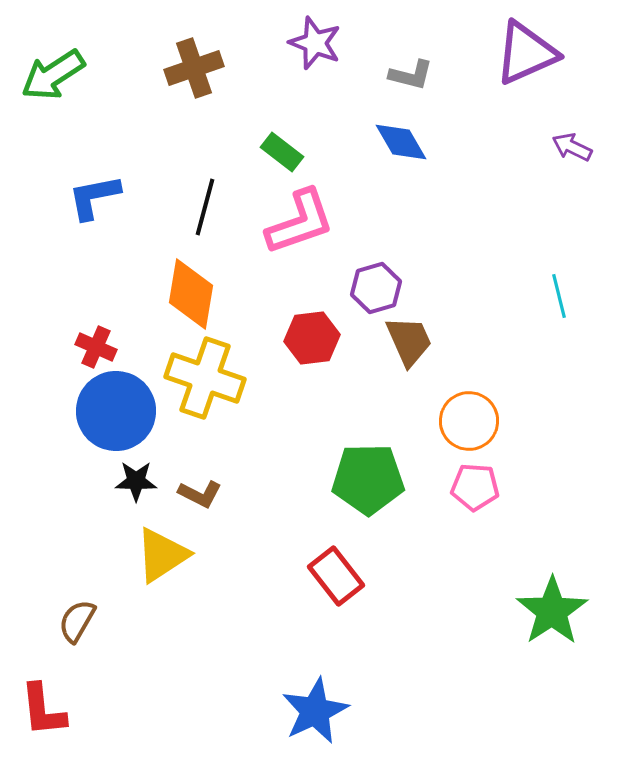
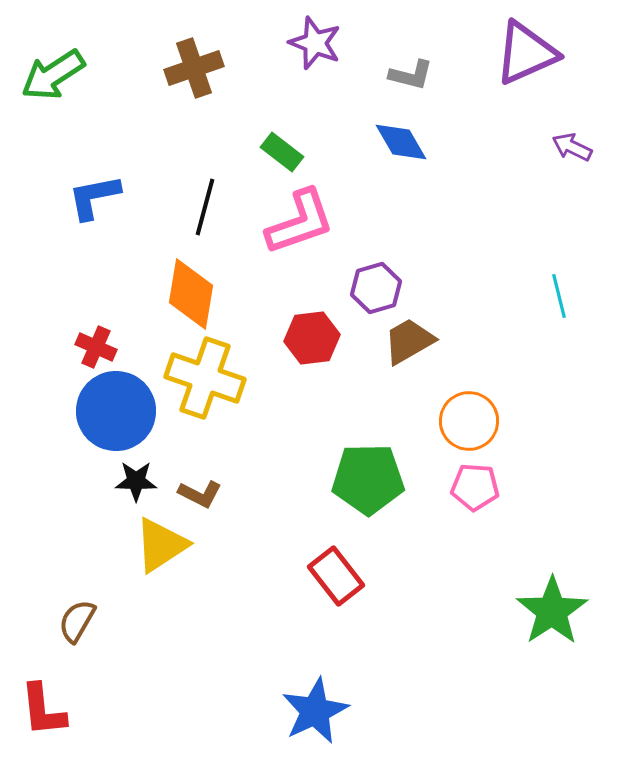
brown trapezoid: rotated 96 degrees counterclockwise
yellow triangle: moved 1 px left, 10 px up
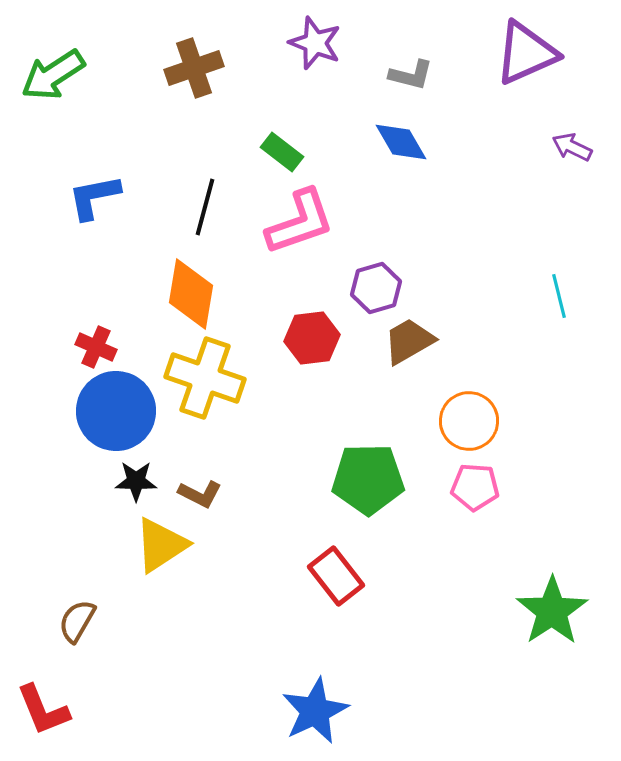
red L-shape: rotated 16 degrees counterclockwise
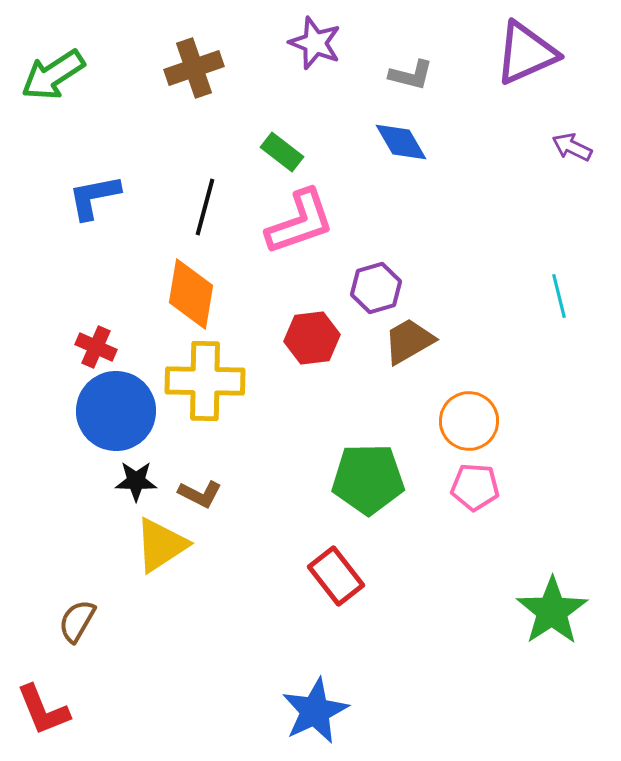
yellow cross: moved 3 px down; rotated 18 degrees counterclockwise
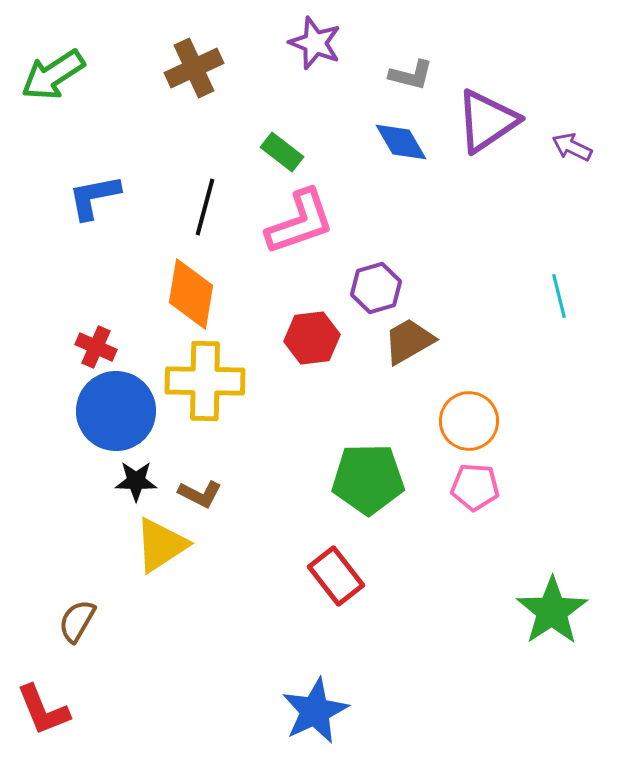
purple triangle: moved 39 px left, 68 px down; rotated 10 degrees counterclockwise
brown cross: rotated 6 degrees counterclockwise
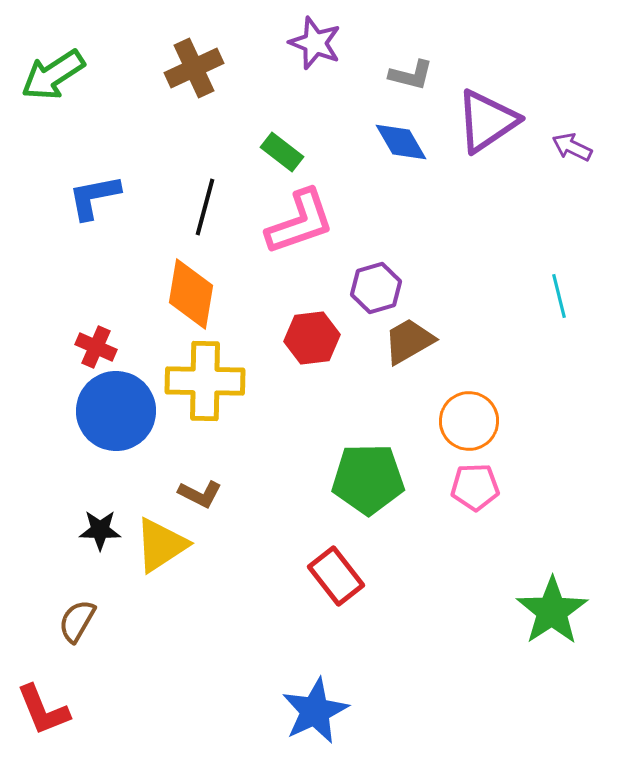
black star: moved 36 px left, 49 px down
pink pentagon: rotated 6 degrees counterclockwise
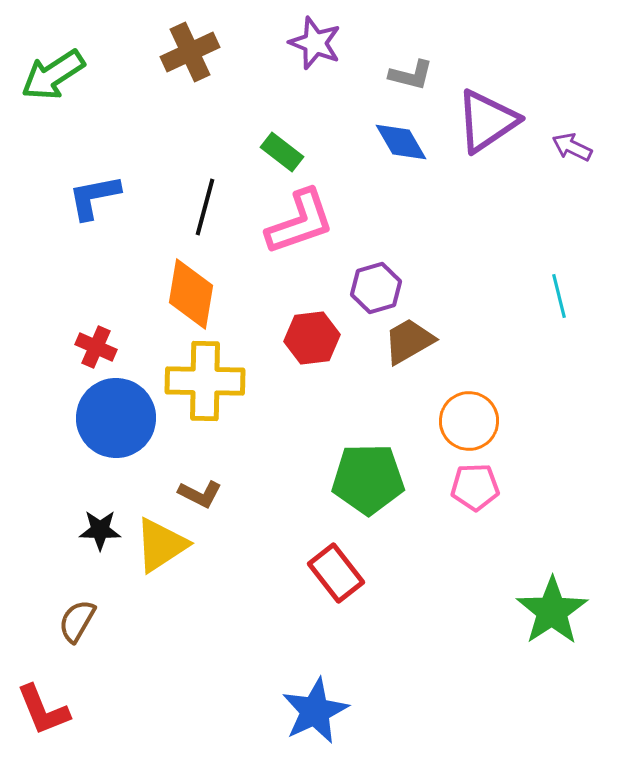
brown cross: moved 4 px left, 16 px up
blue circle: moved 7 px down
red rectangle: moved 3 px up
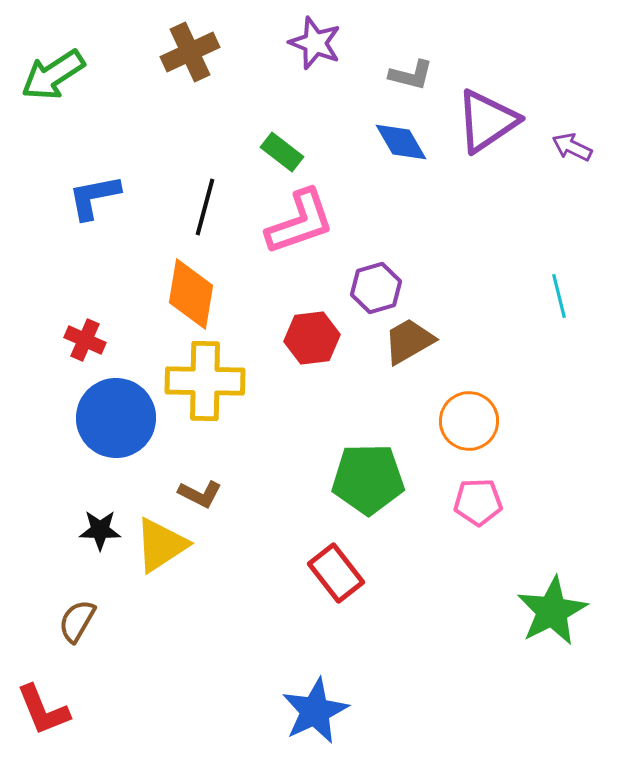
red cross: moved 11 px left, 7 px up
pink pentagon: moved 3 px right, 15 px down
green star: rotated 6 degrees clockwise
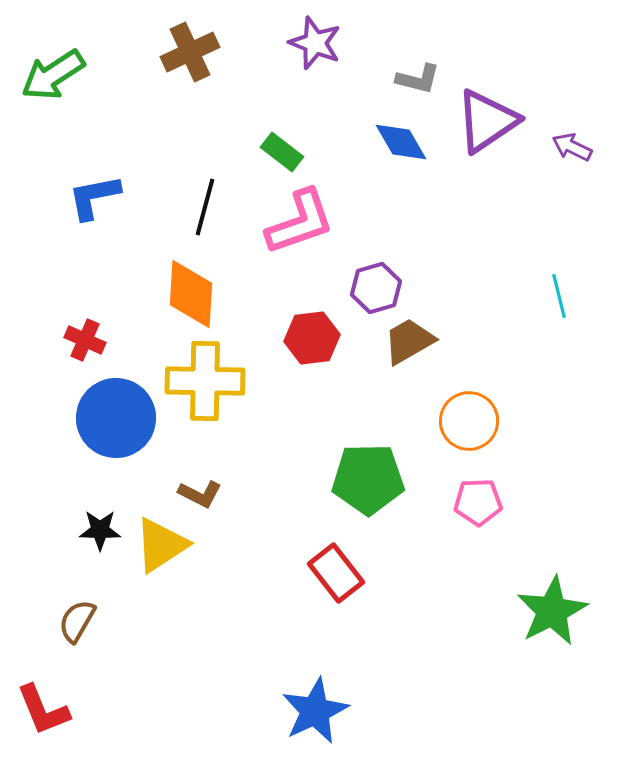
gray L-shape: moved 7 px right, 4 px down
orange diamond: rotated 6 degrees counterclockwise
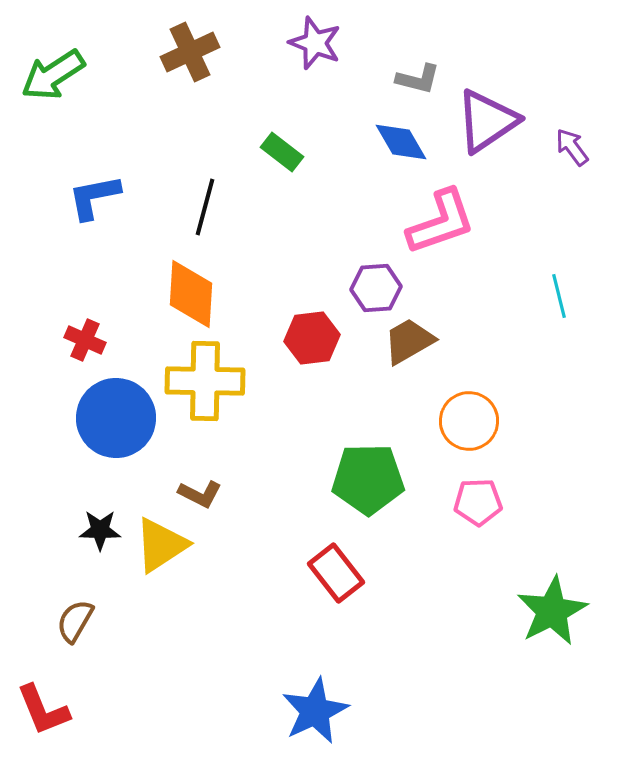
purple arrow: rotated 27 degrees clockwise
pink L-shape: moved 141 px right
purple hexagon: rotated 12 degrees clockwise
brown semicircle: moved 2 px left
